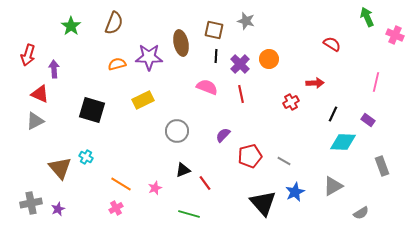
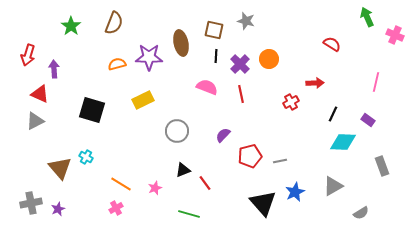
gray line at (284, 161): moved 4 px left; rotated 40 degrees counterclockwise
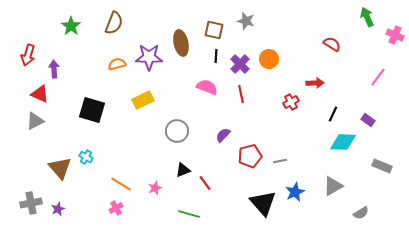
pink line at (376, 82): moved 2 px right, 5 px up; rotated 24 degrees clockwise
gray rectangle at (382, 166): rotated 48 degrees counterclockwise
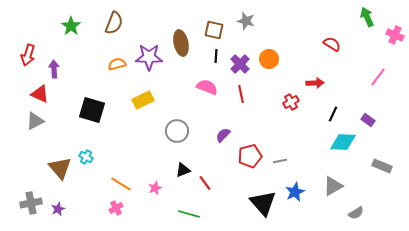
gray semicircle at (361, 213): moved 5 px left
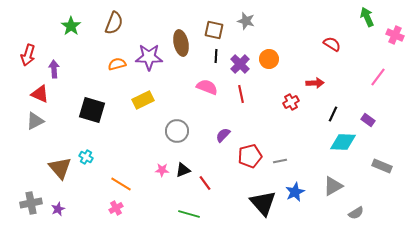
pink star at (155, 188): moved 7 px right, 18 px up; rotated 24 degrees clockwise
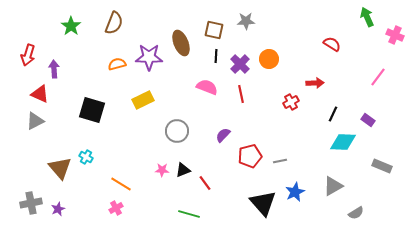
gray star at (246, 21): rotated 18 degrees counterclockwise
brown ellipse at (181, 43): rotated 10 degrees counterclockwise
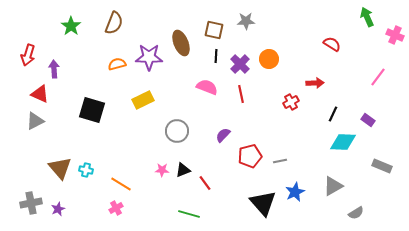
cyan cross at (86, 157): moved 13 px down; rotated 16 degrees counterclockwise
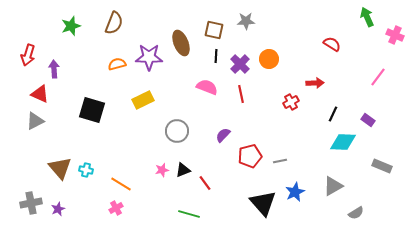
green star at (71, 26): rotated 18 degrees clockwise
pink star at (162, 170): rotated 16 degrees counterclockwise
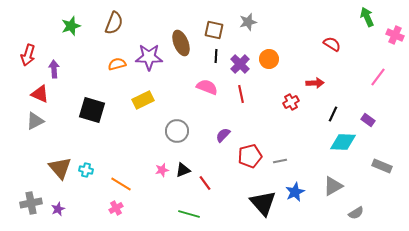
gray star at (246, 21): moved 2 px right, 1 px down; rotated 12 degrees counterclockwise
